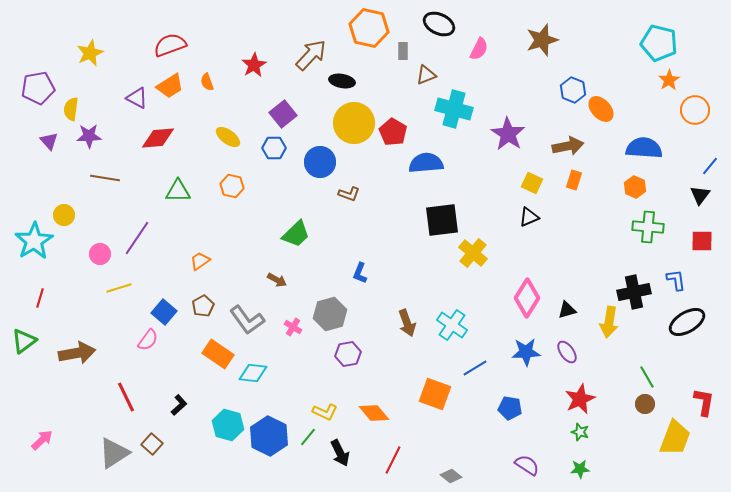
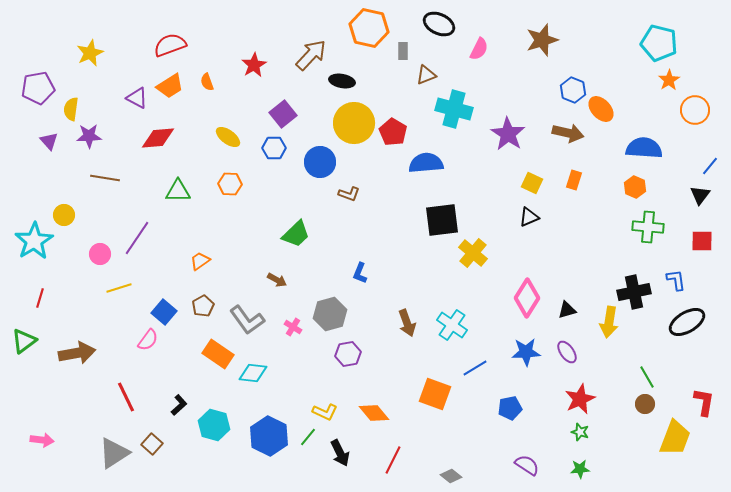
brown arrow at (568, 146): moved 13 px up; rotated 24 degrees clockwise
orange hexagon at (232, 186): moved 2 px left, 2 px up; rotated 10 degrees counterclockwise
blue pentagon at (510, 408): rotated 20 degrees counterclockwise
cyan hexagon at (228, 425): moved 14 px left
pink arrow at (42, 440): rotated 50 degrees clockwise
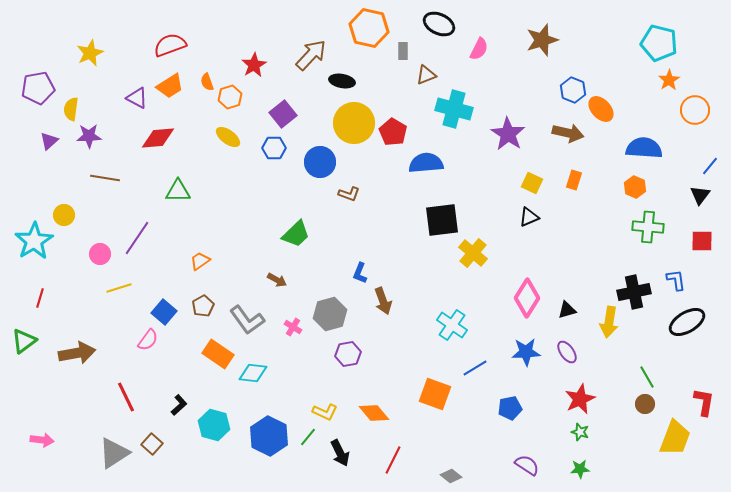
purple triangle at (49, 141): rotated 30 degrees clockwise
orange hexagon at (230, 184): moved 87 px up; rotated 20 degrees counterclockwise
brown arrow at (407, 323): moved 24 px left, 22 px up
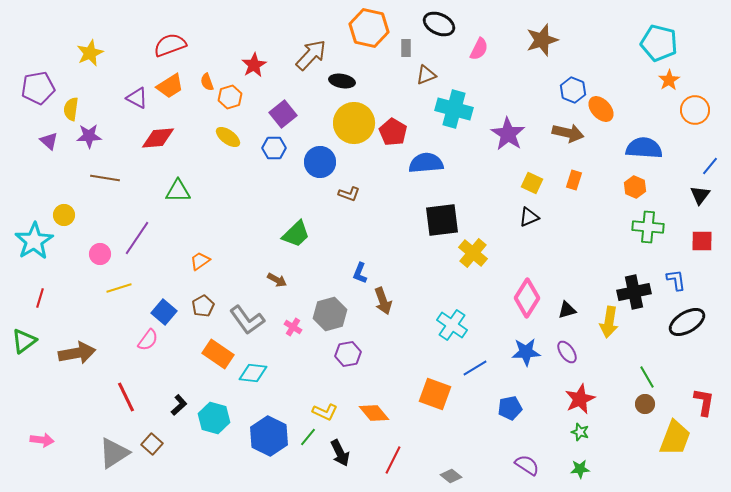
gray rectangle at (403, 51): moved 3 px right, 3 px up
purple triangle at (49, 141): rotated 36 degrees counterclockwise
cyan hexagon at (214, 425): moved 7 px up
